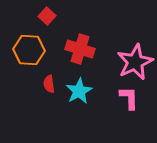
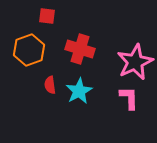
red square: rotated 36 degrees counterclockwise
orange hexagon: rotated 24 degrees counterclockwise
red semicircle: moved 1 px right, 1 px down
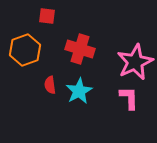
orange hexagon: moved 4 px left
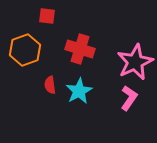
pink L-shape: rotated 35 degrees clockwise
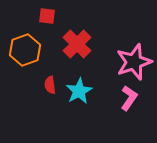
red cross: moved 3 px left, 5 px up; rotated 28 degrees clockwise
pink star: moved 1 px left; rotated 6 degrees clockwise
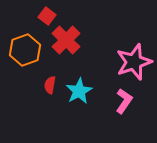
red square: rotated 30 degrees clockwise
red cross: moved 11 px left, 4 px up
red semicircle: rotated 18 degrees clockwise
pink L-shape: moved 5 px left, 3 px down
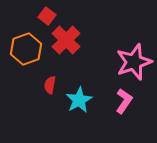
orange hexagon: moved 1 px right, 1 px up
cyan star: moved 9 px down
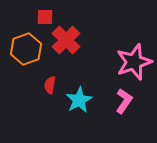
red square: moved 2 px left, 1 px down; rotated 36 degrees counterclockwise
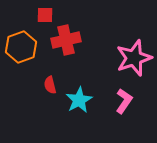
red square: moved 2 px up
red cross: rotated 32 degrees clockwise
orange hexagon: moved 5 px left, 2 px up
pink star: moved 4 px up
red semicircle: rotated 24 degrees counterclockwise
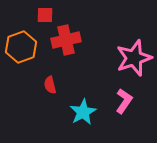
cyan star: moved 4 px right, 12 px down
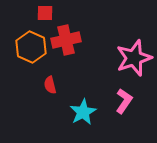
red square: moved 2 px up
orange hexagon: moved 10 px right; rotated 16 degrees counterclockwise
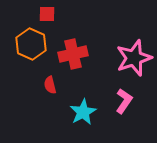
red square: moved 2 px right, 1 px down
red cross: moved 7 px right, 14 px down
orange hexagon: moved 3 px up
